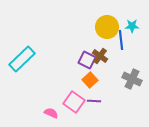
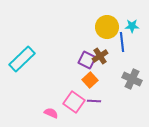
blue line: moved 1 px right, 2 px down
brown cross: rotated 21 degrees clockwise
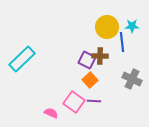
brown cross: rotated 35 degrees clockwise
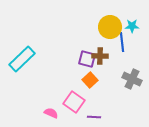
yellow circle: moved 3 px right
purple square: moved 1 px up; rotated 12 degrees counterclockwise
purple line: moved 16 px down
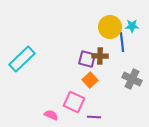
pink square: rotated 10 degrees counterclockwise
pink semicircle: moved 2 px down
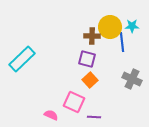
brown cross: moved 8 px left, 20 px up
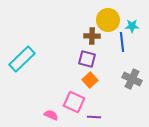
yellow circle: moved 2 px left, 7 px up
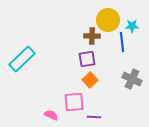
purple square: rotated 24 degrees counterclockwise
pink square: rotated 30 degrees counterclockwise
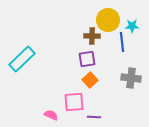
gray cross: moved 1 px left, 1 px up; rotated 18 degrees counterclockwise
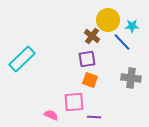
brown cross: rotated 35 degrees clockwise
blue line: rotated 36 degrees counterclockwise
orange square: rotated 28 degrees counterclockwise
